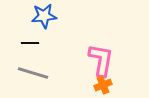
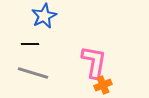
blue star: rotated 20 degrees counterclockwise
black line: moved 1 px down
pink L-shape: moved 7 px left, 2 px down
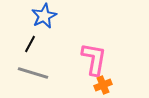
black line: rotated 60 degrees counterclockwise
pink L-shape: moved 3 px up
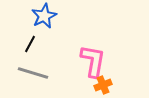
pink L-shape: moved 1 px left, 2 px down
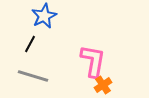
gray line: moved 3 px down
orange cross: rotated 12 degrees counterclockwise
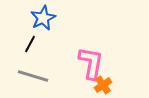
blue star: moved 1 px left, 2 px down
pink L-shape: moved 2 px left, 2 px down
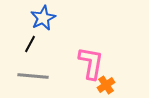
gray line: rotated 12 degrees counterclockwise
orange cross: moved 3 px right
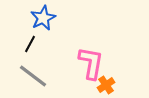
gray line: rotated 32 degrees clockwise
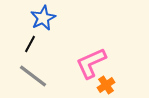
pink L-shape: rotated 124 degrees counterclockwise
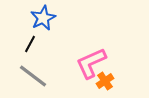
orange cross: moved 1 px left, 4 px up
